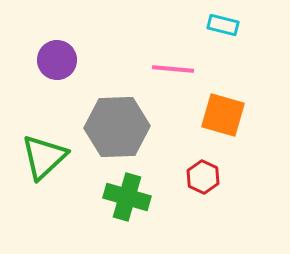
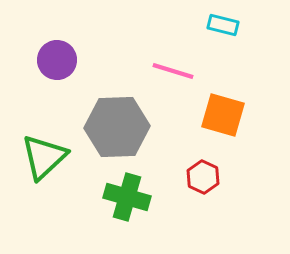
pink line: moved 2 px down; rotated 12 degrees clockwise
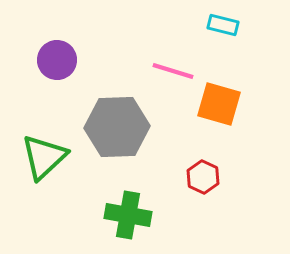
orange square: moved 4 px left, 11 px up
green cross: moved 1 px right, 18 px down; rotated 6 degrees counterclockwise
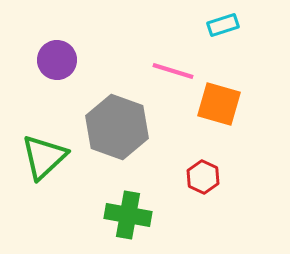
cyan rectangle: rotated 32 degrees counterclockwise
gray hexagon: rotated 22 degrees clockwise
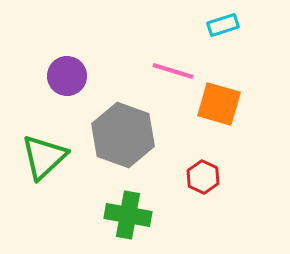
purple circle: moved 10 px right, 16 px down
gray hexagon: moved 6 px right, 8 px down
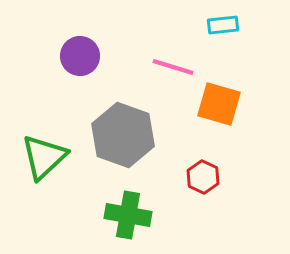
cyan rectangle: rotated 12 degrees clockwise
pink line: moved 4 px up
purple circle: moved 13 px right, 20 px up
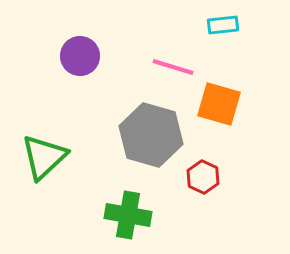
gray hexagon: moved 28 px right; rotated 4 degrees counterclockwise
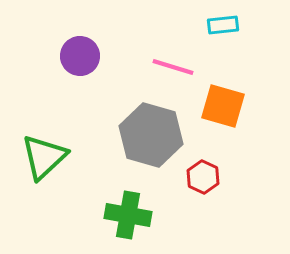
orange square: moved 4 px right, 2 px down
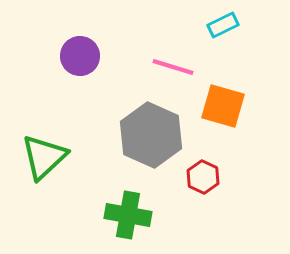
cyan rectangle: rotated 20 degrees counterclockwise
gray hexagon: rotated 8 degrees clockwise
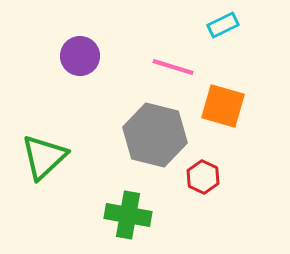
gray hexagon: moved 4 px right; rotated 10 degrees counterclockwise
